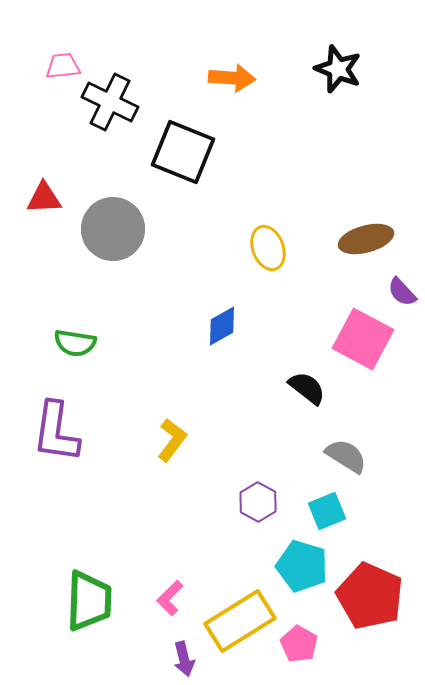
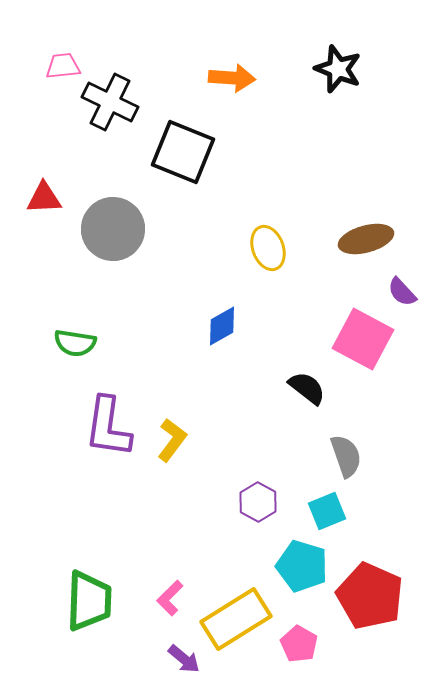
purple L-shape: moved 52 px right, 5 px up
gray semicircle: rotated 39 degrees clockwise
yellow rectangle: moved 4 px left, 2 px up
purple arrow: rotated 36 degrees counterclockwise
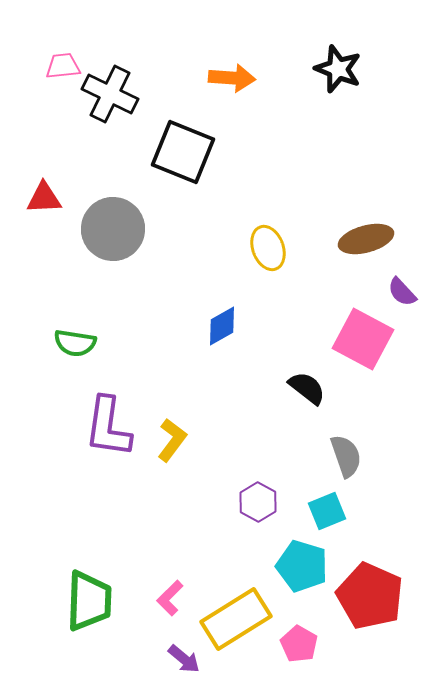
black cross: moved 8 px up
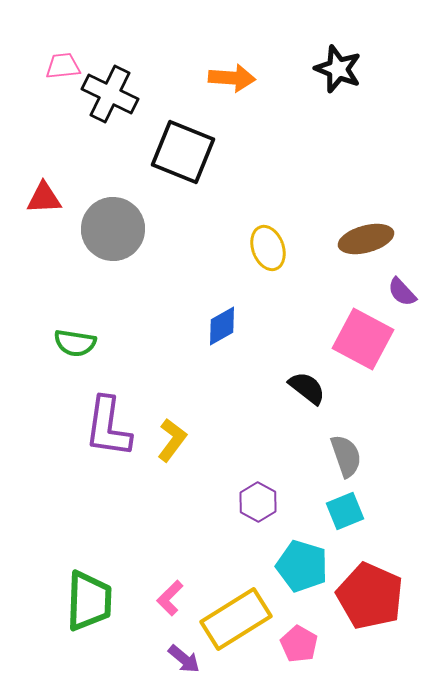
cyan square: moved 18 px right
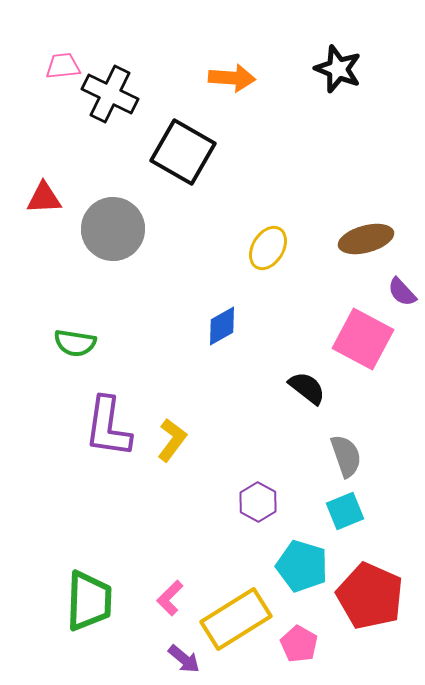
black square: rotated 8 degrees clockwise
yellow ellipse: rotated 51 degrees clockwise
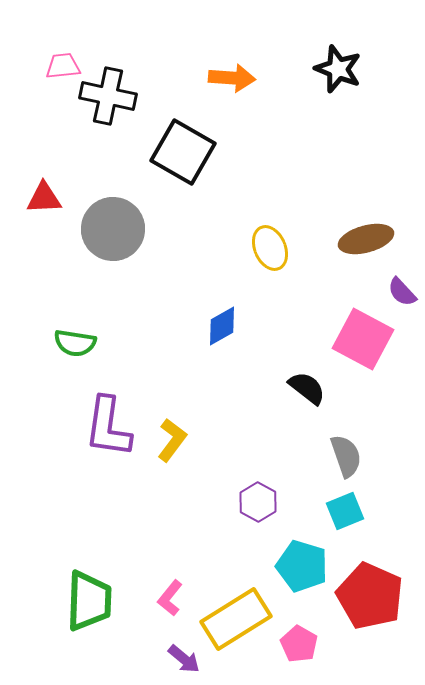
black cross: moved 2 px left, 2 px down; rotated 14 degrees counterclockwise
yellow ellipse: moved 2 px right; rotated 54 degrees counterclockwise
pink L-shape: rotated 6 degrees counterclockwise
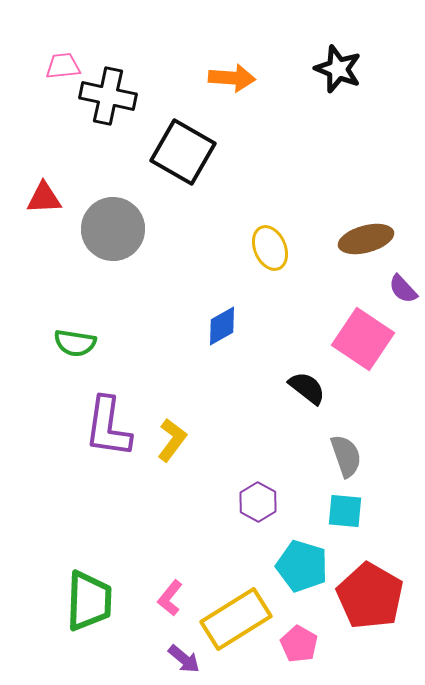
purple semicircle: moved 1 px right, 3 px up
pink square: rotated 6 degrees clockwise
cyan square: rotated 27 degrees clockwise
red pentagon: rotated 6 degrees clockwise
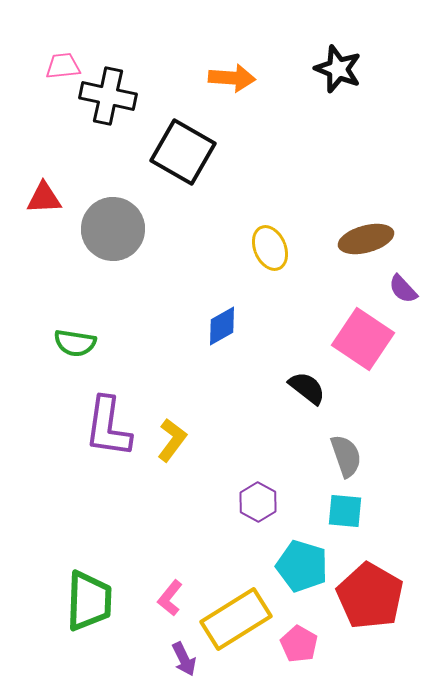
purple arrow: rotated 24 degrees clockwise
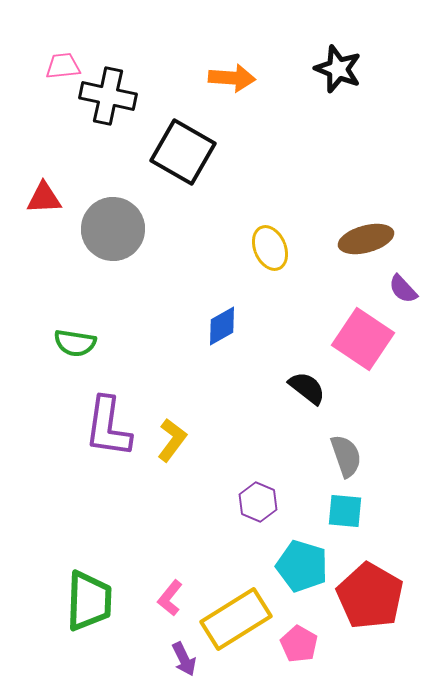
purple hexagon: rotated 6 degrees counterclockwise
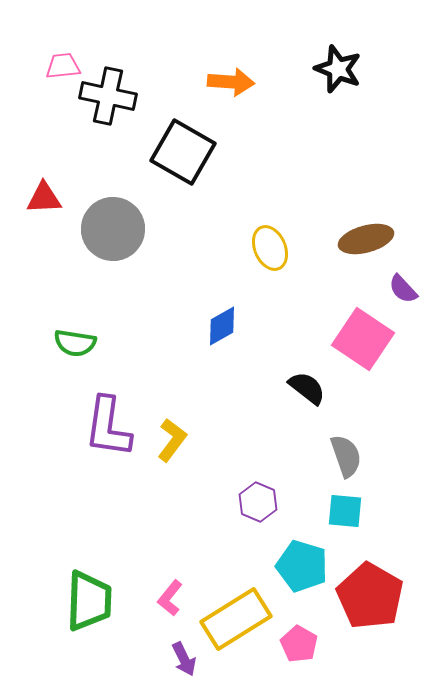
orange arrow: moved 1 px left, 4 px down
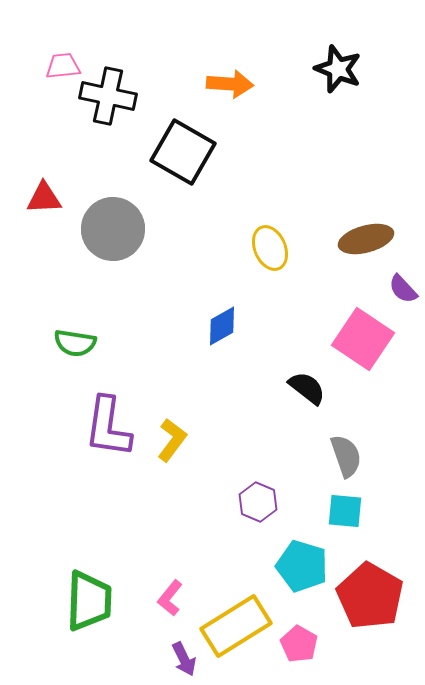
orange arrow: moved 1 px left, 2 px down
yellow rectangle: moved 7 px down
